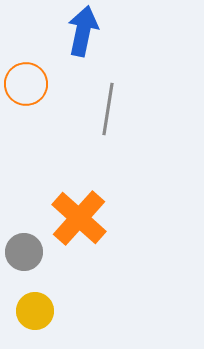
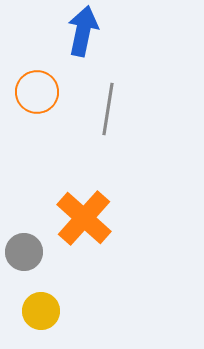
orange circle: moved 11 px right, 8 px down
orange cross: moved 5 px right
yellow circle: moved 6 px right
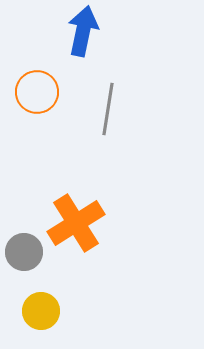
orange cross: moved 8 px left, 5 px down; rotated 16 degrees clockwise
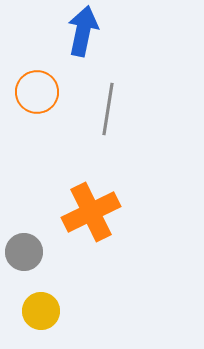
orange cross: moved 15 px right, 11 px up; rotated 6 degrees clockwise
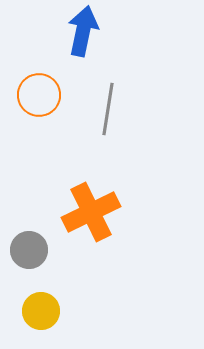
orange circle: moved 2 px right, 3 px down
gray circle: moved 5 px right, 2 px up
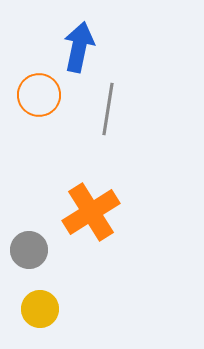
blue arrow: moved 4 px left, 16 px down
orange cross: rotated 6 degrees counterclockwise
yellow circle: moved 1 px left, 2 px up
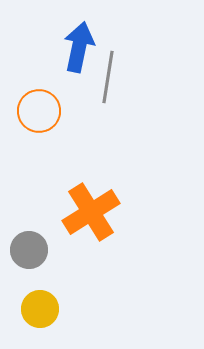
orange circle: moved 16 px down
gray line: moved 32 px up
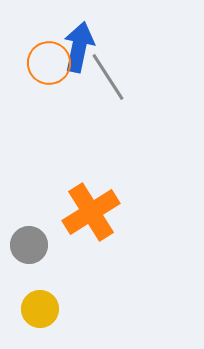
gray line: rotated 42 degrees counterclockwise
orange circle: moved 10 px right, 48 px up
gray circle: moved 5 px up
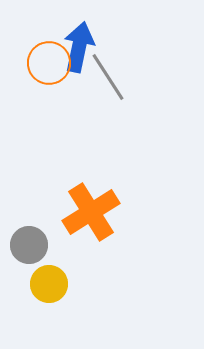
yellow circle: moved 9 px right, 25 px up
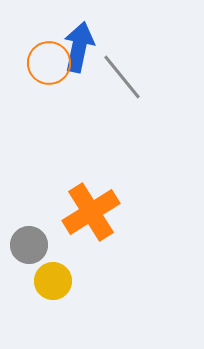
gray line: moved 14 px right; rotated 6 degrees counterclockwise
yellow circle: moved 4 px right, 3 px up
